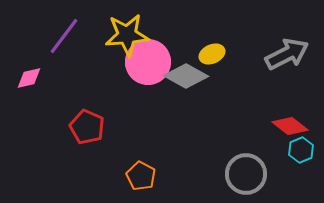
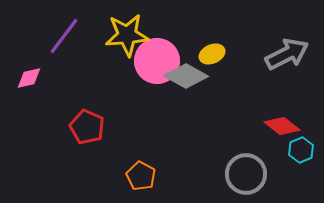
pink circle: moved 9 px right, 1 px up
red diamond: moved 8 px left
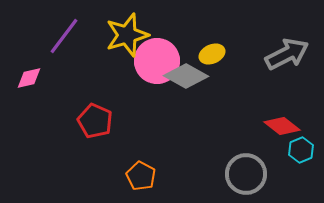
yellow star: rotated 12 degrees counterclockwise
red pentagon: moved 8 px right, 6 px up
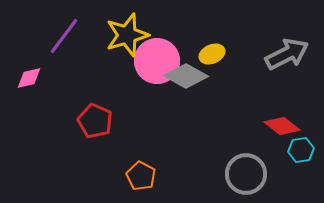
cyan hexagon: rotated 15 degrees clockwise
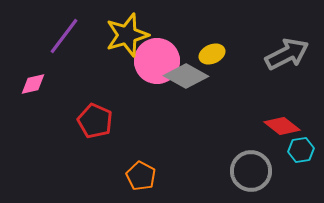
pink diamond: moved 4 px right, 6 px down
gray circle: moved 5 px right, 3 px up
